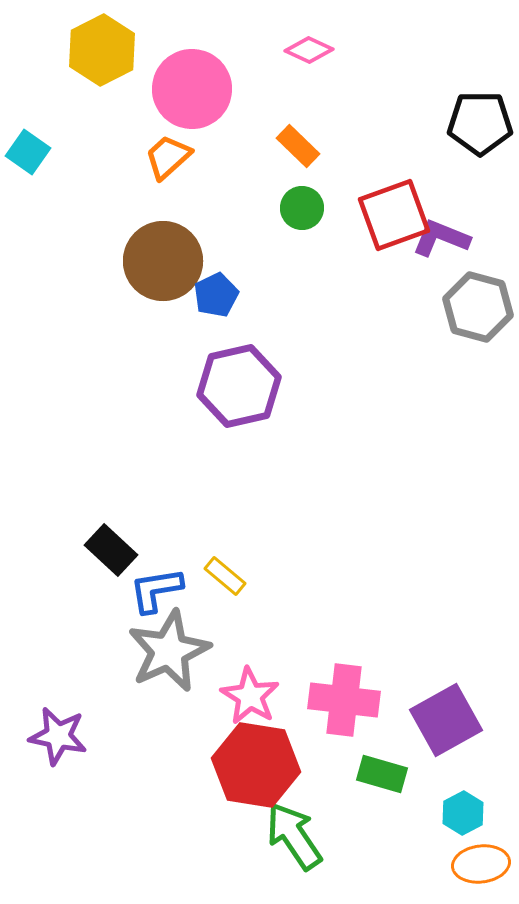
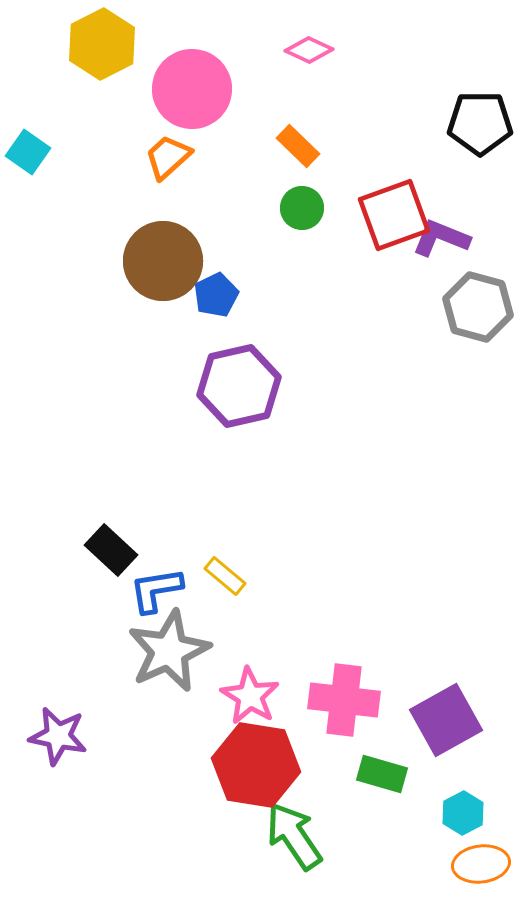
yellow hexagon: moved 6 px up
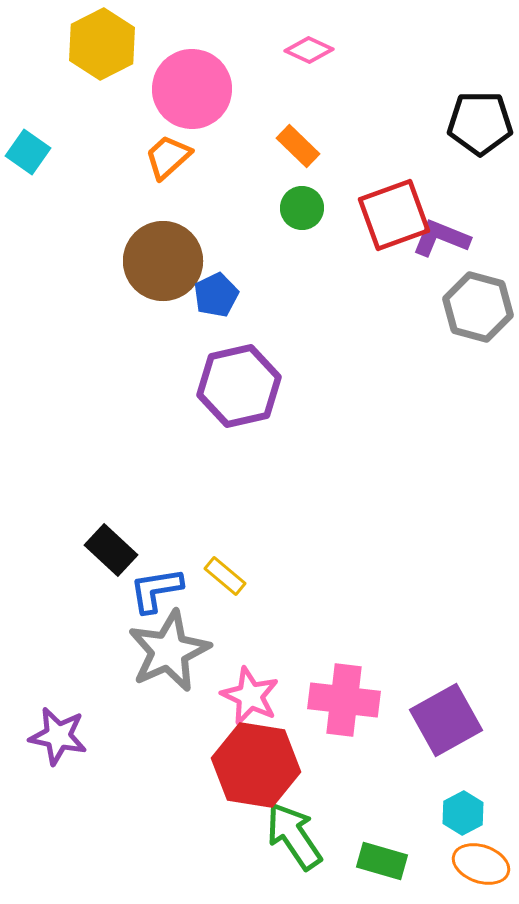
pink star: rotated 6 degrees counterclockwise
green rectangle: moved 87 px down
orange ellipse: rotated 26 degrees clockwise
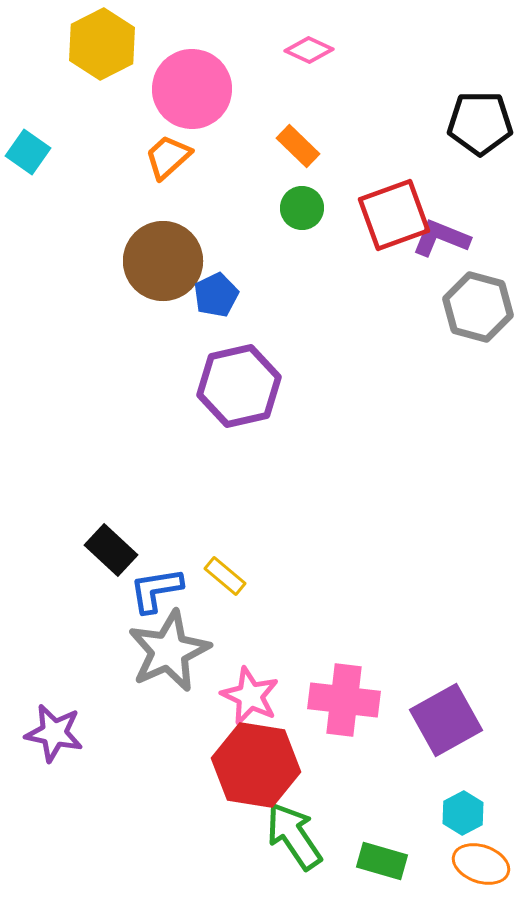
purple star: moved 4 px left, 3 px up
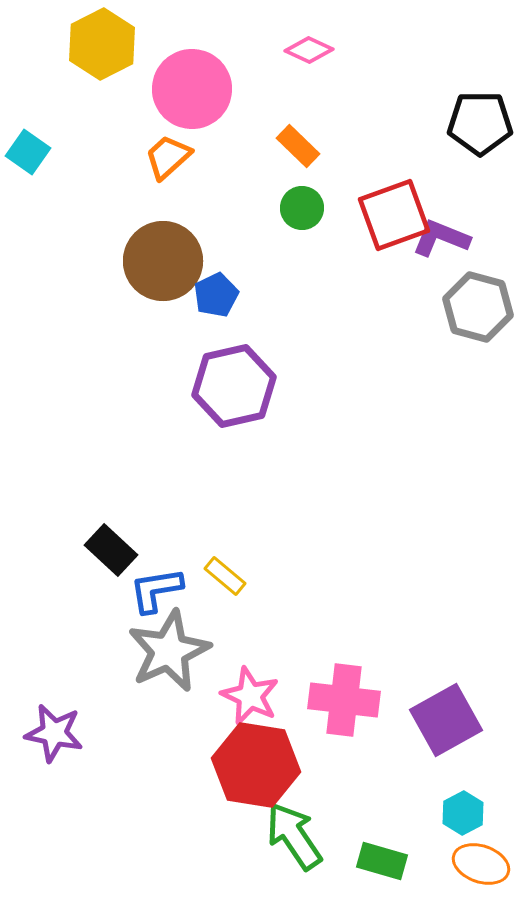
purple hexagon: moved 5 px left
